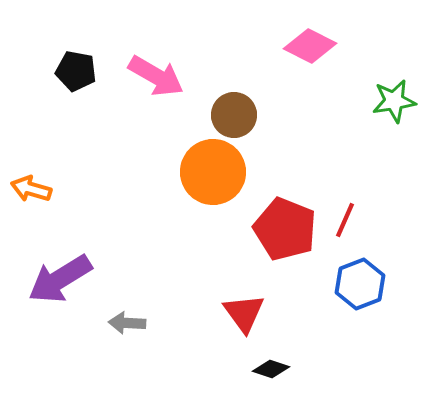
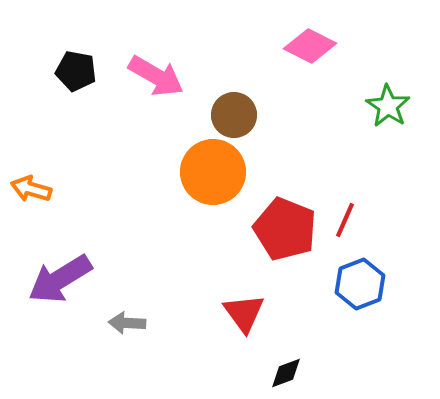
green star: moved 6 px left, 5 px down; rotated 30 degrees counterclockwise
black diamond: moved 15 px right, 4 px down; rotated 39 degrees counterclockwise
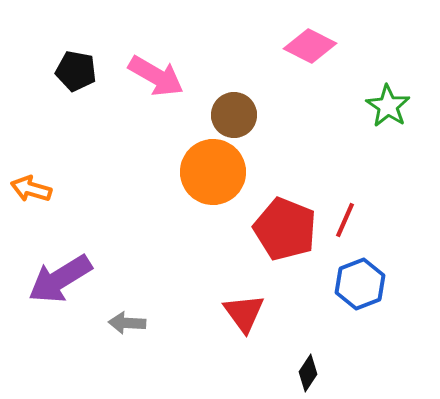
black diamond: moved 22 px right; rotated 36 degrees counterclockwise
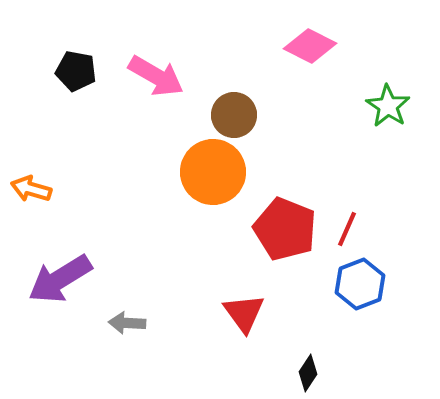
red line: moved 2 px right, 9 px down
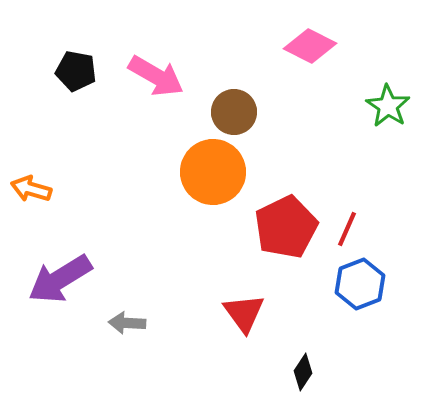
brown circle: moved 3 px up
red pentagon: moved 1 px right, 2 px up; rotated 24 degrees clockwise
black diamond: moved 5 px left, 1 px up
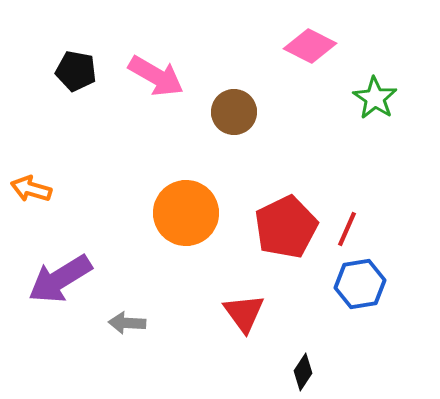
green star: moved 13 px left, 8 px up
orange circle: moved 27 px left, 41 px down
blue hexagon: rotated 12 degrees clockwise
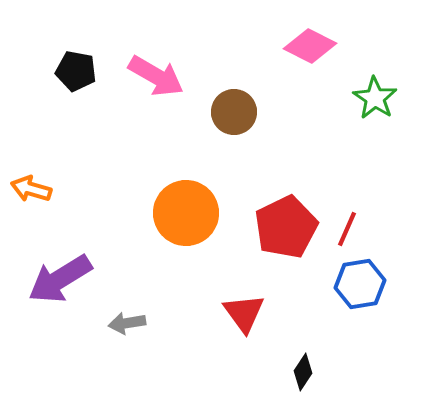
gray arrow: rotated 12 degrees counterclockwise
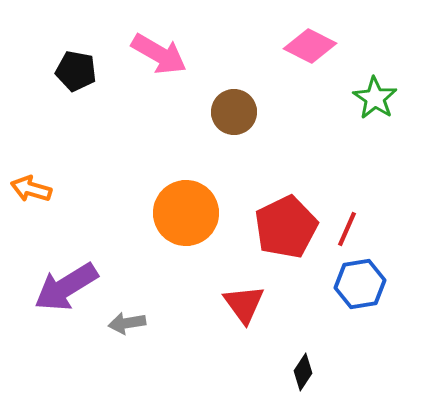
pink arrow: moved 3 px right, 22 px up
purple arrow: moved 6 px right, 8 px down
red triangle: moved 9 px up
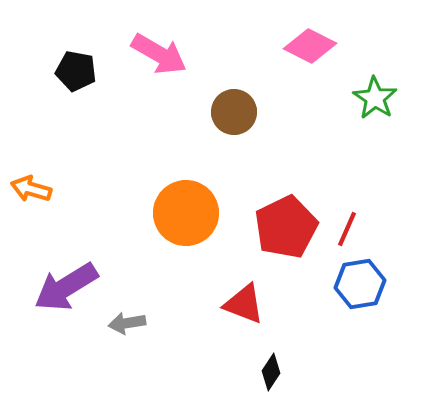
red triangle: rotated 33 degrees counterclockwise
black diamond: moved 32 px left
